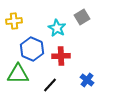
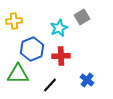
cyan star: moved 2 px right; rotated 18 degrees clockwise
blue hexagon: rotated 15 degrees clockwise
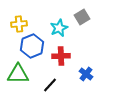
yellow cross: moved 5 px right, 3 px down
blue hexagon: moved 3 px up
blue cross: moved 1 px left, 6 px up
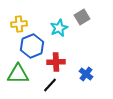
red cross: moved 5 px left, 6 px down
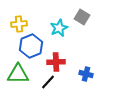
gray square: rotated 28 degrees counterclockwise
blue hexagon: moved 1 px left
blue cross: rotated 24 degrees counterclockwise
black line: moved 2 px left, 3 px up
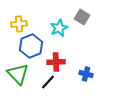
green triangle: rotated 45 degrees clockwise
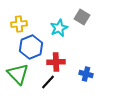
blue hexagon: moved 1 px down
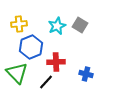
gray square: moved 2 px left, 8 px down
cyan star: moved 2 px left, 2 px up
green triangle: moved 1 px left, 1 px up
black line: moved 2 px left
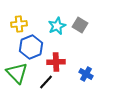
blue cross: rotated 16 degrees clockwise
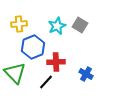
blue hexagon: moved 2 px right
green triangle: moved 2 px left
